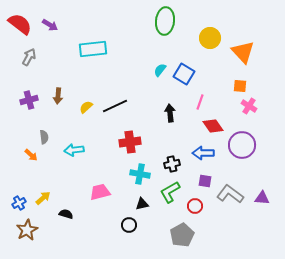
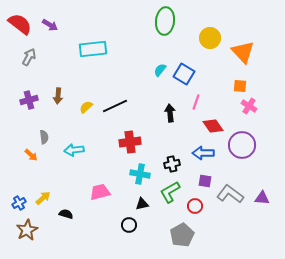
pink line: moved 4 px left
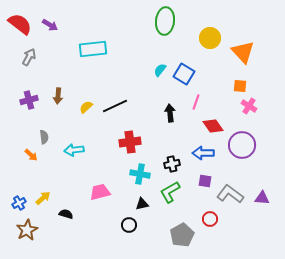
red circle: moved 15 px right, 13 px down
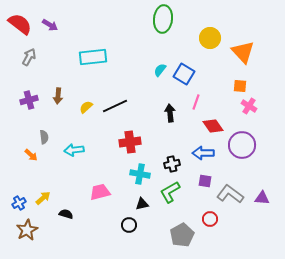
green ellipse: moved 2 px left, 2 px up
cyan rectangle: moved 8 px down
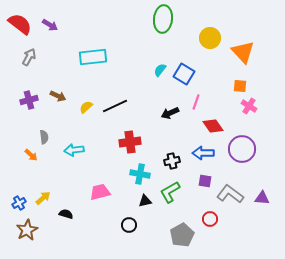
brown arrow: rotated 70 degrees counterclockwise
black arrow: rotated 108 degrees counterclockwise
purple circle: moved 4 px down
black cross: moved 3 px up
black triangle: moved 3 px right, 3 px up
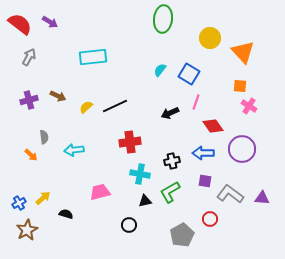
purple arrow: moved 3 px up
blue square: moved 5 px right
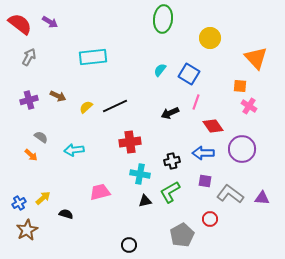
orange triangle: moved 13 px right, 6 px down
gray semicircle: moved 3 px left; rotated 48 degrees counterclockwise
black circle: moved 20 px down
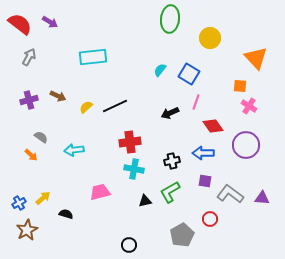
green ellipse: moved 7 px right
purple circle: moved 4 px right, 4 px up
cyan cross: moved 6 px left, 5 px up
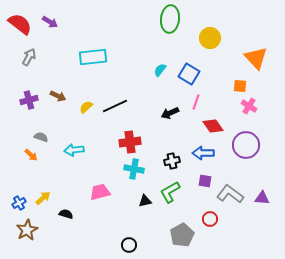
gray semicircle: rotated 16 degrees counterclockwise
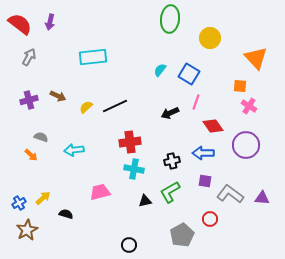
purple arrow: rotated 70 degrees clockwise
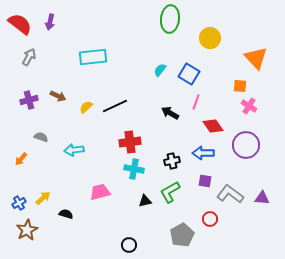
black arrow: rotated 54 degrees clockwise
orange arrow: moved 10 px left, 4 px down; rotated 88 degrees clockwise
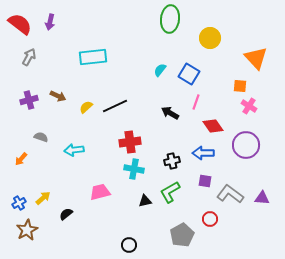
black semicircle: rotated 56 degrees counterclockwise
